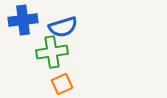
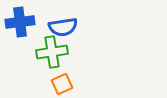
blue cross: moved 3 px left, 2 px down
blue semicircle: rotated 8 degrees clockwise
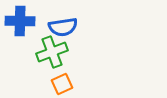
blue cross: moved 1 px up; rotated 8 degrees clockwise
green cross: rotated 12 degrees counterclockwise
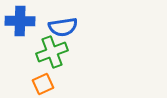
orange square: moved 19 px left
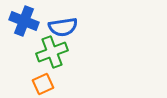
blue cross: moved 4 px right; rotated 20 degrees clockwise
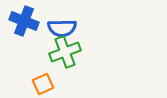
blue semicircle: moved 1 px left, 1 px down; rotated 8 degrees clockwise
green cross: moved 13 px right
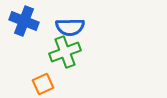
blue semicircle: moved 8 px right, 1 px up
